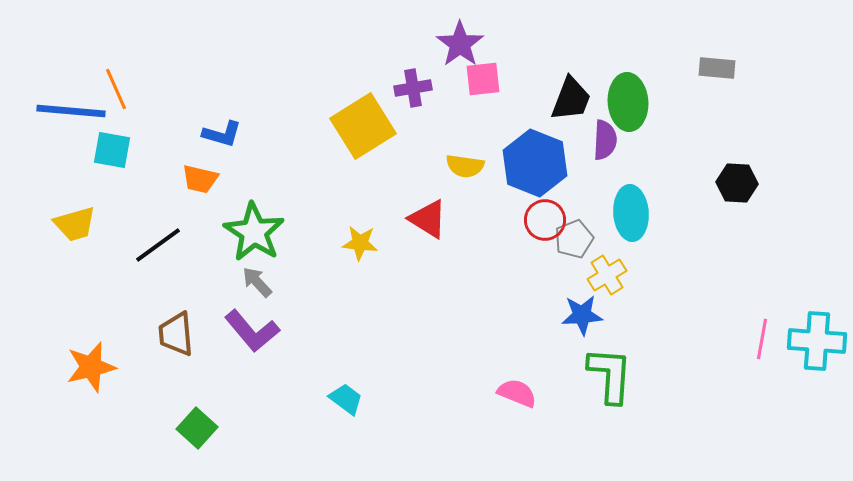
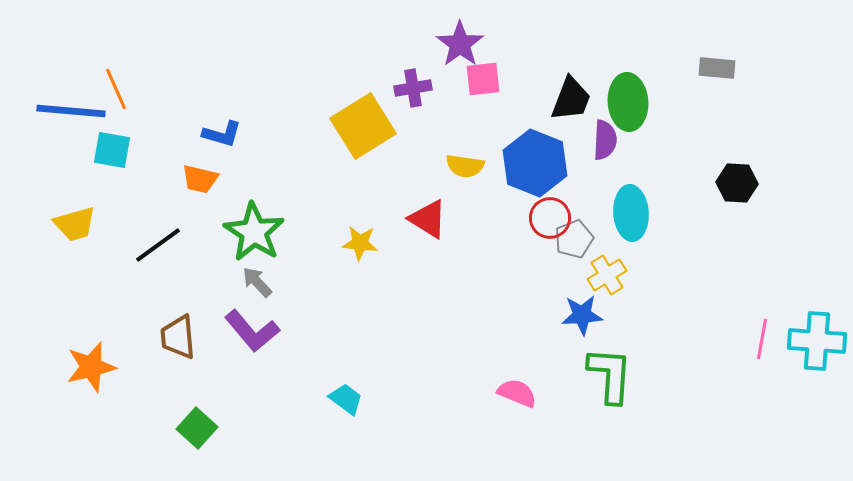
red circle: moved 5 px right, 2 px up
brown trapezoid: moved 2 px right, 3 px down
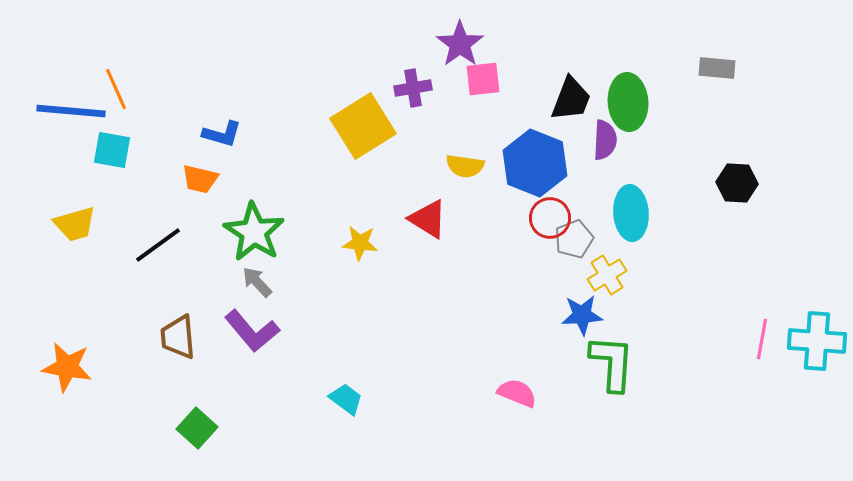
orange star: moved 24 px left; rotated 24 degrees clockwise
green L-shape: moved 2 px right, 12 px up
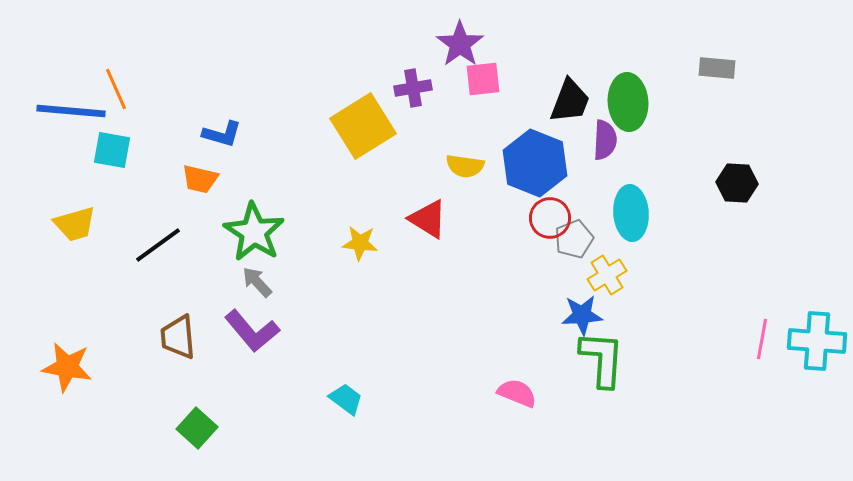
black trapezoid: moved 1 px left, 2 px down
green L-shape: moved 10 px left, 4 px up
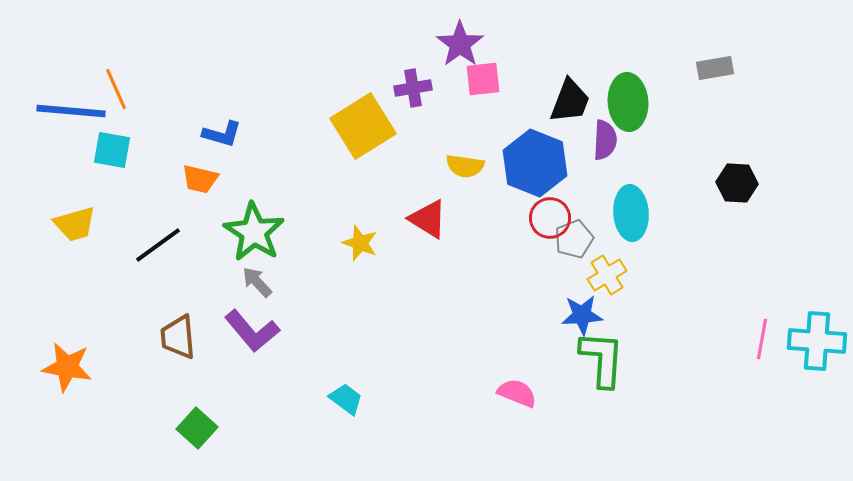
gray rectangle: moved 2 px left; rotated 15 degrees counterclockwise
yellow star: rotated 15 degrees clockwise
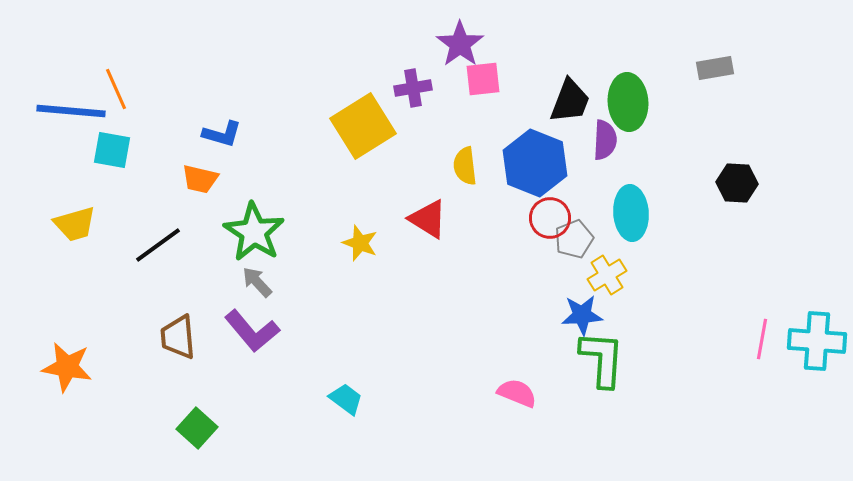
yellow semicircle: rotated 75 degrees clockwise
